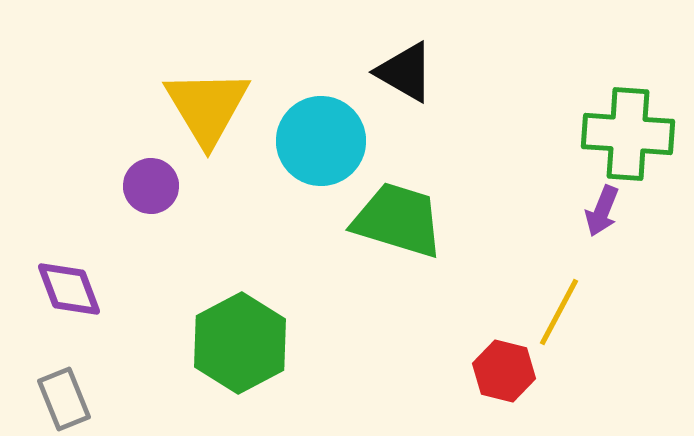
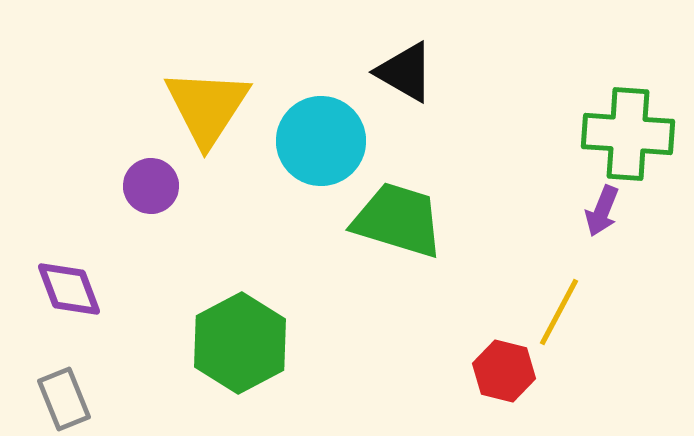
yellow triangle: rotated 4 degrees clockwise
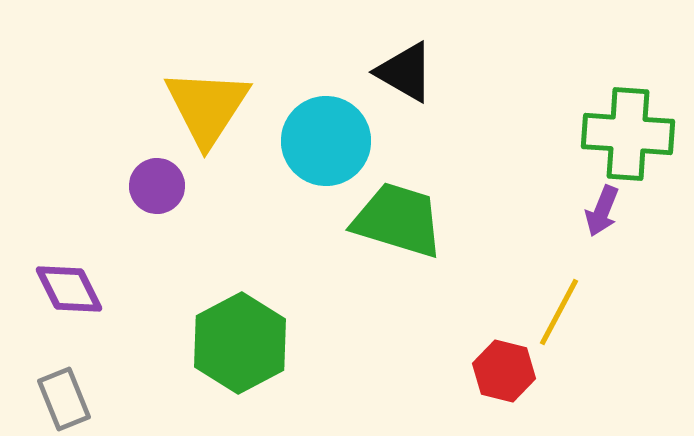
cyan circle: moved 5 px right
purple circle: moved 6 px right
purple diamond: rotated 6 degrees counterclockwise
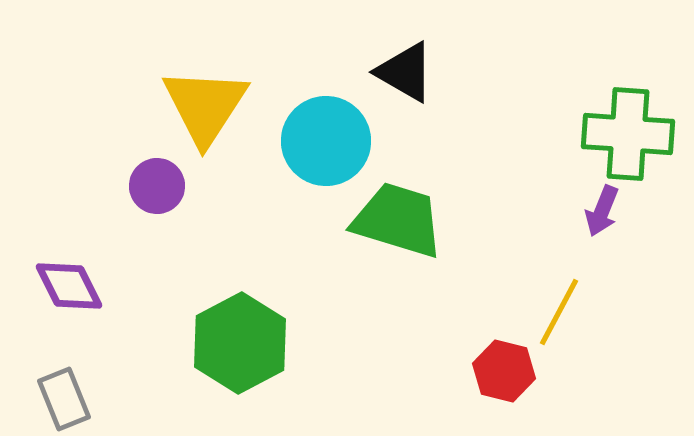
yellow triangle: moved 2 px left, 1 px up
purple diamond: moved 3 px up
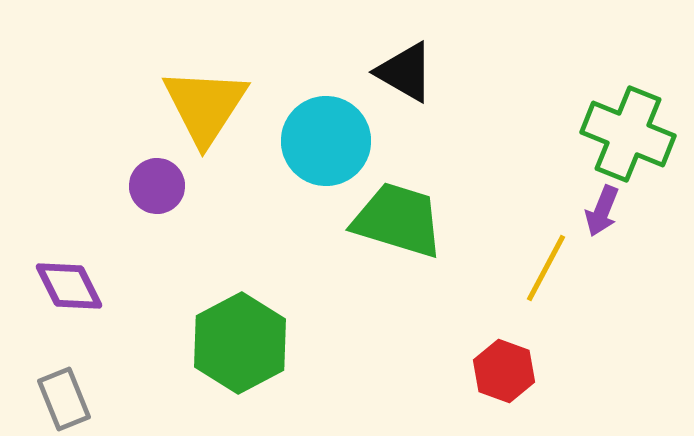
green cross: rotated 18 degrees clockwise
yellow line: moved 13 px left, 44 px up
red hexagon: rotated 6 degrees clockwise
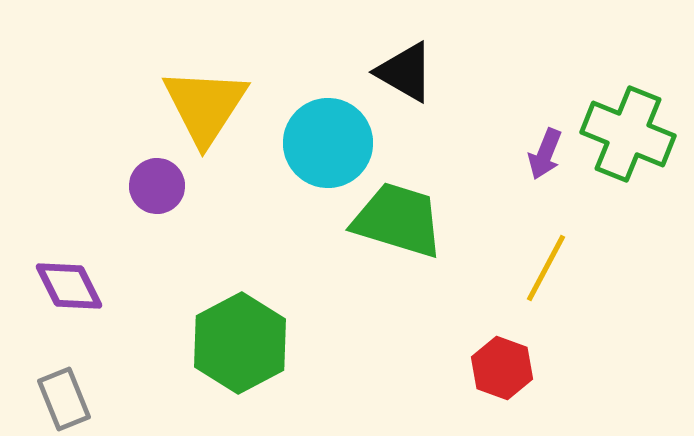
cyan circle: moved 2 px right, 2 px down
purple arrow: moved 57 px left, 57 px up
red hexagon: moved 2 px left, 3 px up
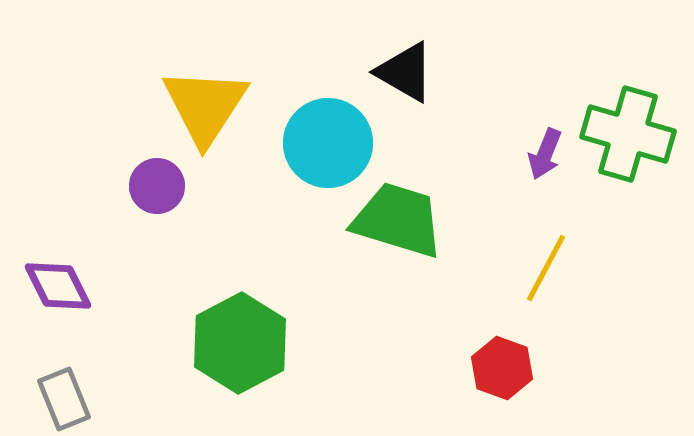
green cross: rotated 6 degrees counterclockwise
purple diamond: moved 11 px left
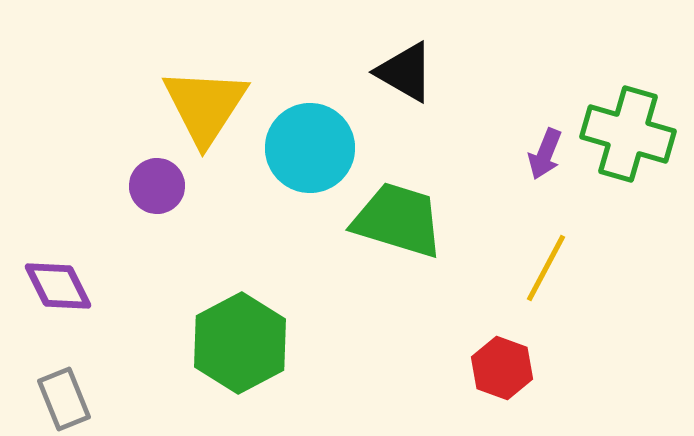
cyan circle: moved 18 px left, 5 px down
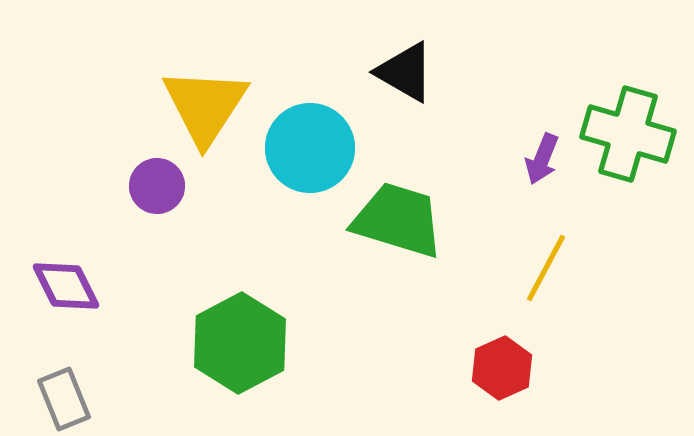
purple arrow: moved 3 px left, 5 px down
purple diamond: moved 8 px right
red hexagon: rotated 16 degrees clockwise
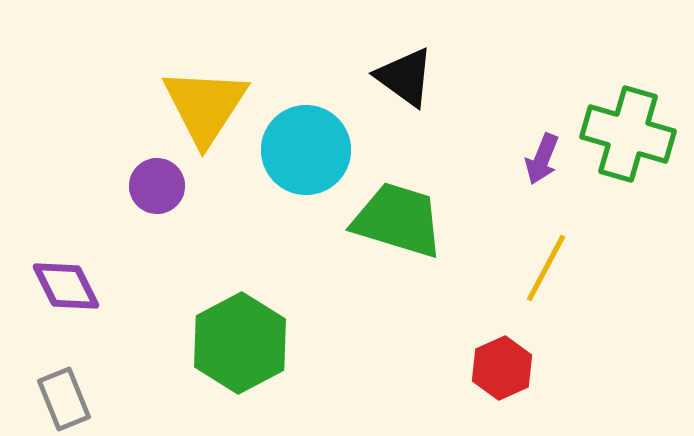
black triangle: moved 5 px down; rotated 6 degrees clockwise
cyan circle: moved 4 px left, 2 px down
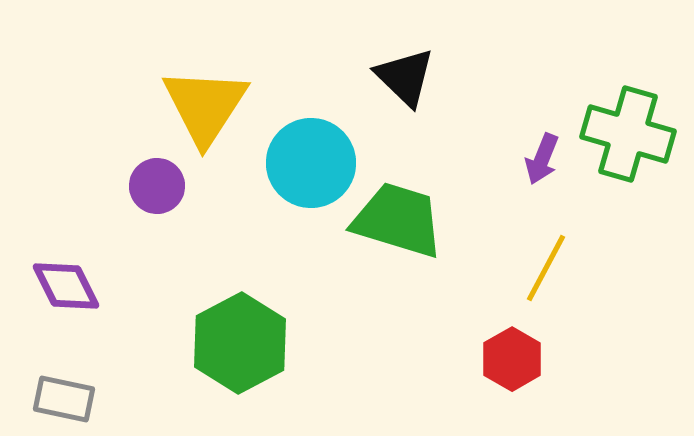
black triangle: rotated 8 degrees clockwise
cyan circle: moved 5 px right, 13 px down
red hexagon: moved 10 px right, 9 px up; rotated 6 degrees counterclockwise
gray rectangle: rotated 56 degrees counterclockwise
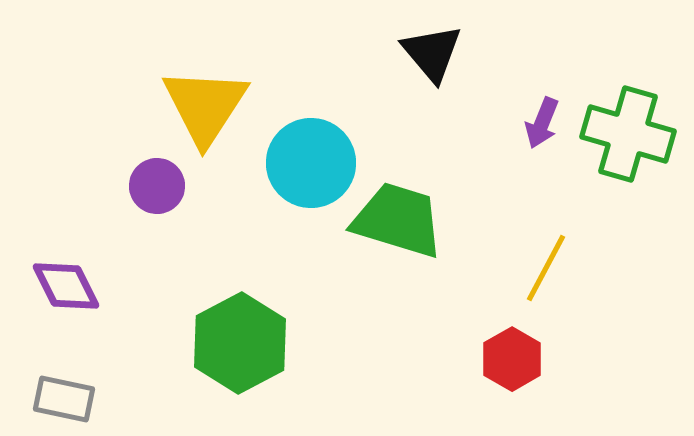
black triangle: moved 27 px right, 24 px up; rotated 6 degrees clockwise
purple arrow: moved 36 px up
